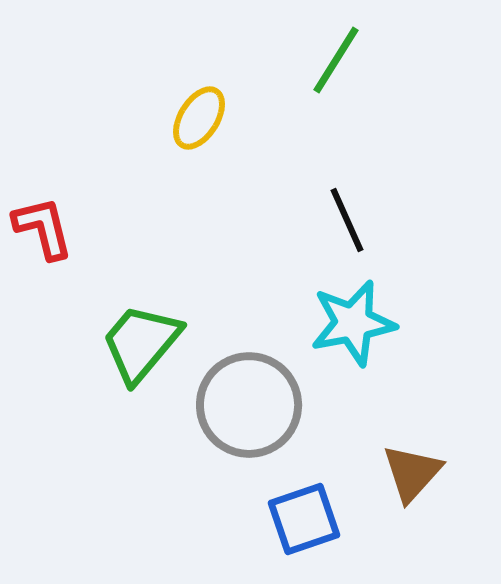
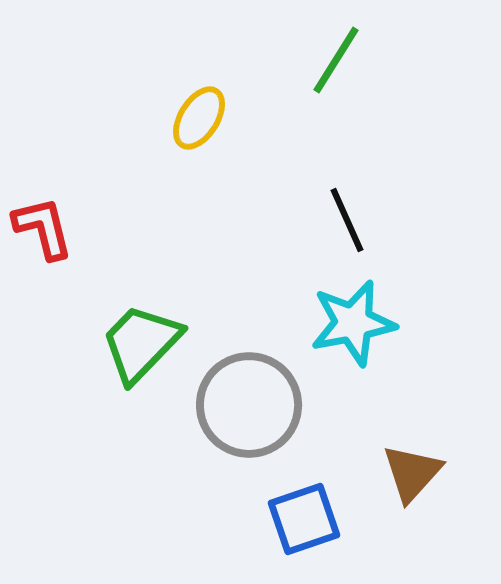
green trapezoid: rotated 4 degrees clockwise
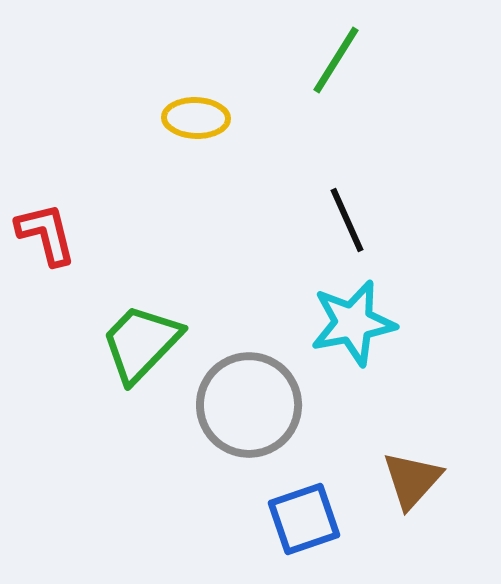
yellow ellipse: moved 3 px left; rotated 60 degrees clockwise
red L-shape: moved 3 px right, 6 px down
brown triangle: moved 7 px down
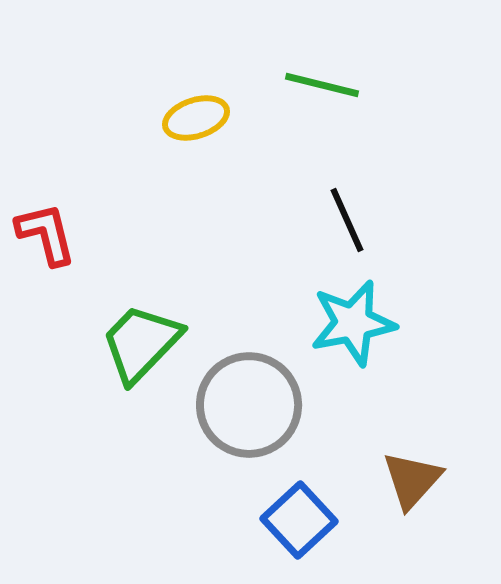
green line: moved 14 px left, 25 px down; rotated 72 degrees clockwise
yellow ellipse: rotated 20 degrees counterclockwise
blue square: moved 5 px left, 1 px down; rotated 24 degrees counterclockwise
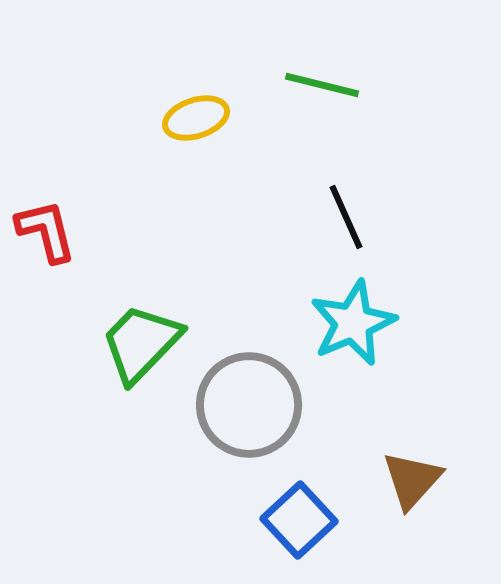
black line: moved 1 px left, 3 px up
red L-shape: moved 3 px up
cyan star: rotated 12 degrees counterclockwise
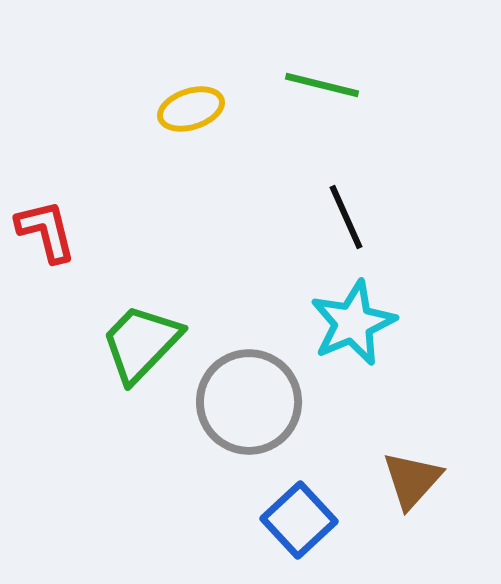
yellow ellipse: moved 5 px left, 9 px up
gray circle: moved 3 px up
